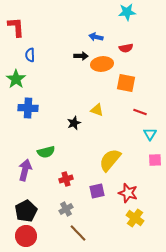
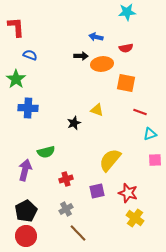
blue semicircle: rotated 112 degrees clockwise
cyan triangle: rotated 40 degrees clockwise
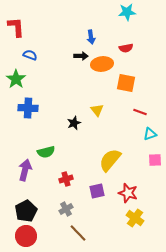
blue arrow: moved 5 px left; rotated 112 degrees counterclockwise
yellow triangle: rotated 32 degrees clockwise
